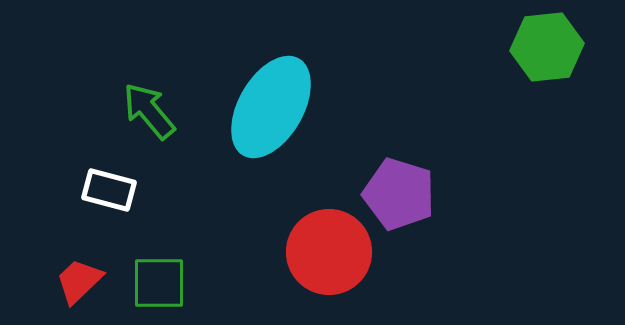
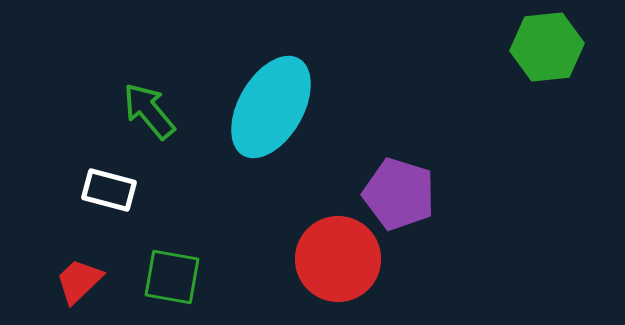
red circle: moved 9 px right, 7 px down
green square: moved 13 px right, 6 px up; rotated 10 degrees clockwise
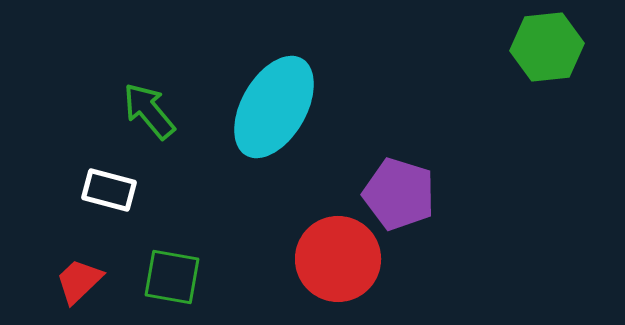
cyan ellipse: moved 3 px right
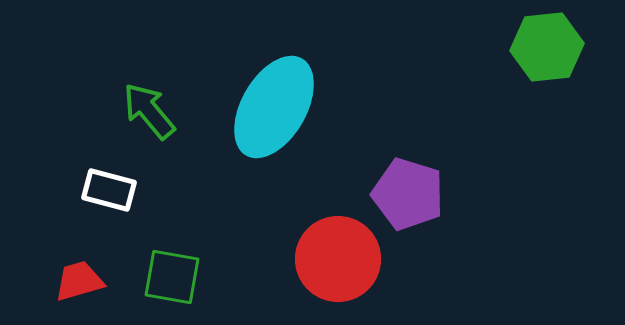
purple pentagon: moved 9 px right
red trapezoid: rotated 28 degrees clockwise
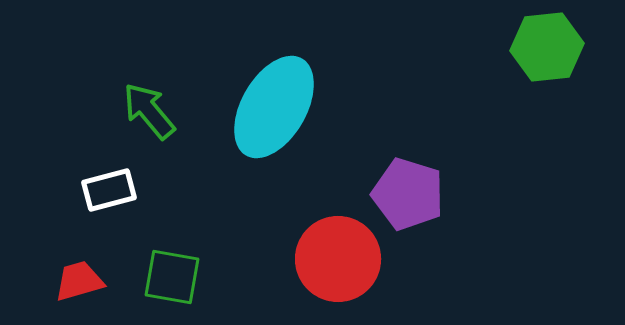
white rectangle: rotated 30 degrees counterclockwise
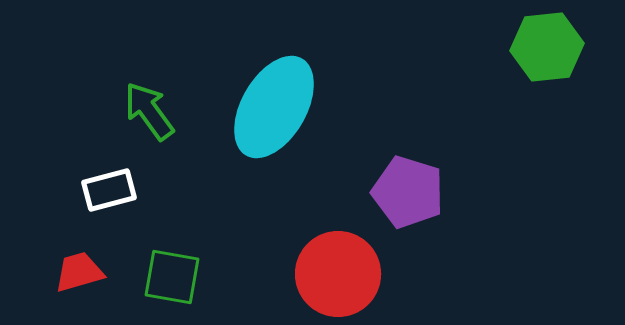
green arrow: rotated 4 degrees clockwise
purple pentagon: moved 2 px up
red circle: moved 15 px down
red trapezoid: moved 9 px up
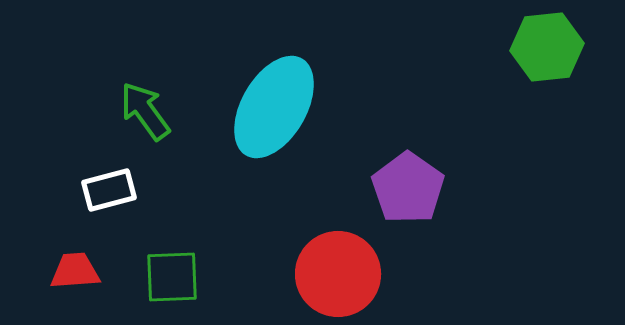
green arrow: moved 4 px left
purple pentagon: moved 4 px up; rotated 18 degrees clockwise
red trapezoid: moved 4 px left, 1 px up; rotated 12 degrees clockwise
green square: rotated 12 degrees counterclockwise
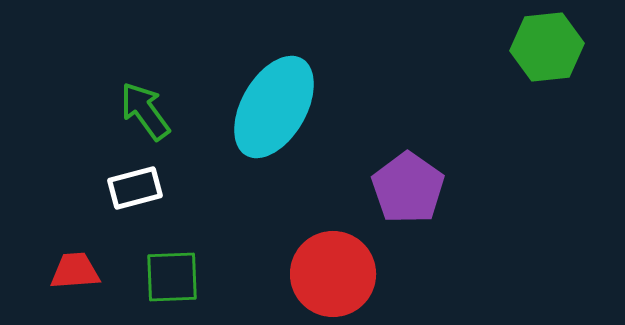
white rectangle: moved 26 px right, 2 px up
red circle: moved 5 px left
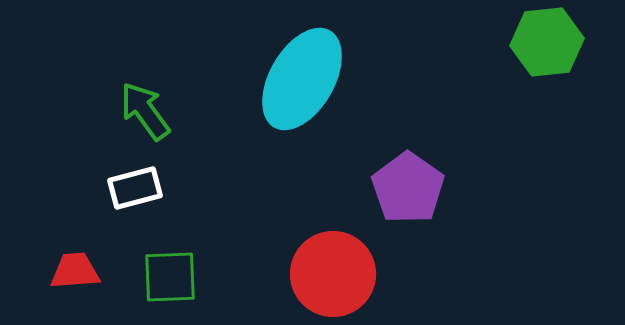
green hexagon: moved 5 px up
cyan ellipse: moved 28 px right, 28 px up
green square: moved 2 px left
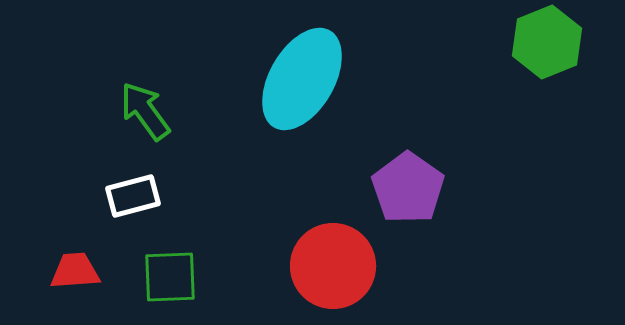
green hexagon: rotated 16 degrees counterclockwise
white rectangle: moved 2 px left, 8 px down
red circle: moved 8 px up
